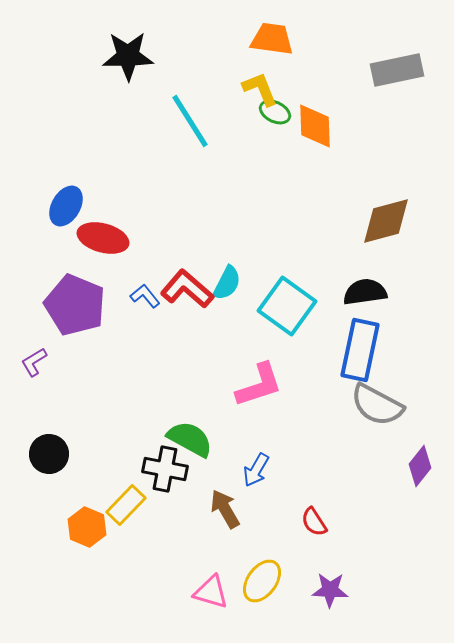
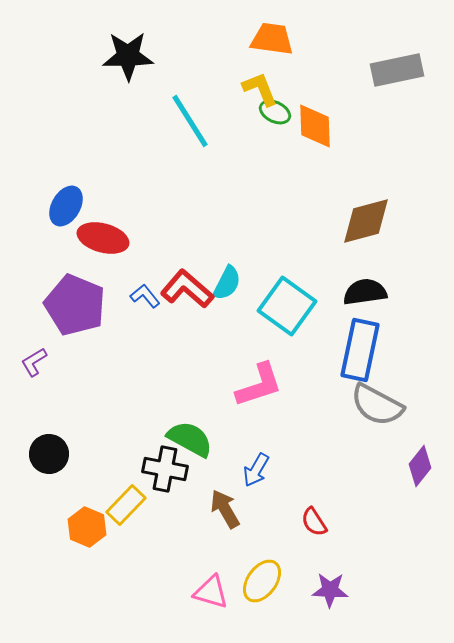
brown diamond: moved 20 px left
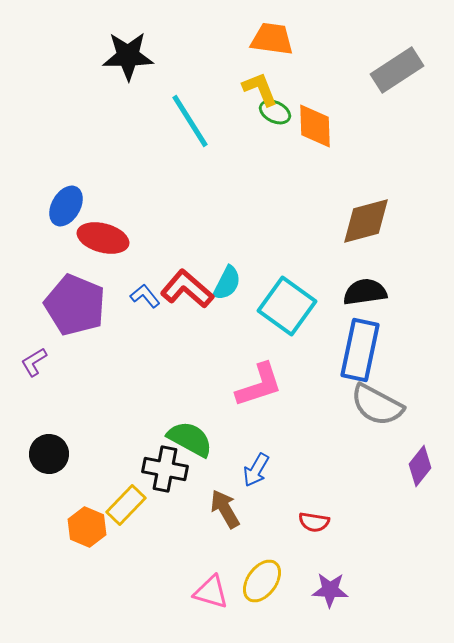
gray rectangle: rotated 21 degrees counterclockwise
red semicircle: rotated 48 degrees counterclockwise
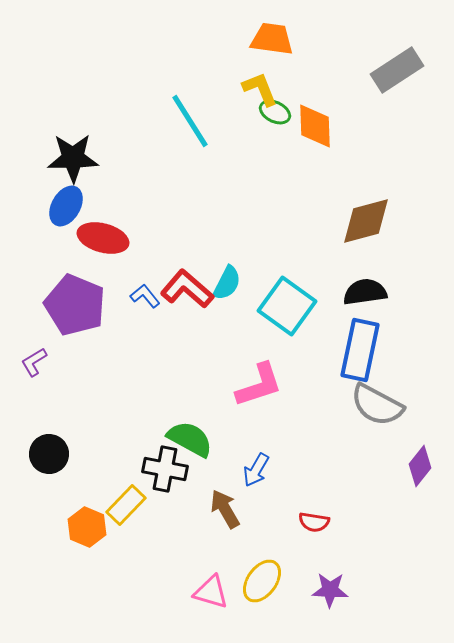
black star: moved 55 px left, 102 px down
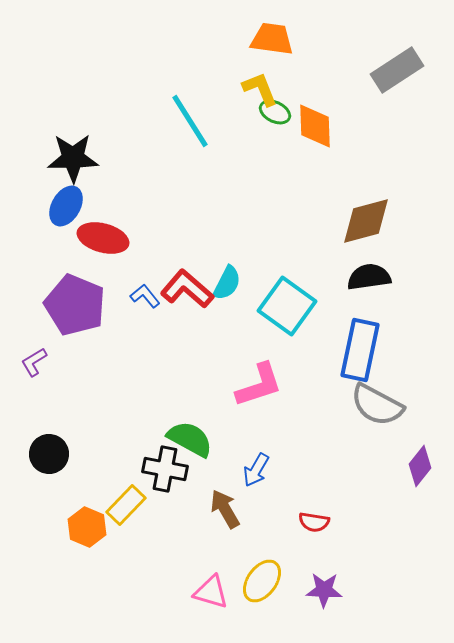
black semicircle: moved 4 px right, 15 px up
purple star: moved 6 px left
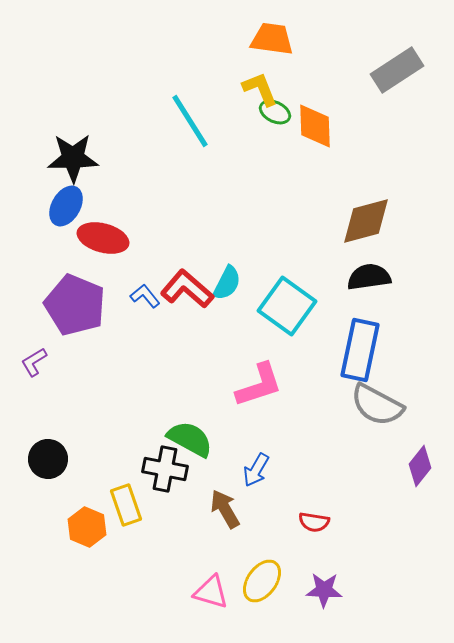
black circle: moved 1 px left, 5 px down
yellow rectangle: rotated 63 degrees counterclockwise
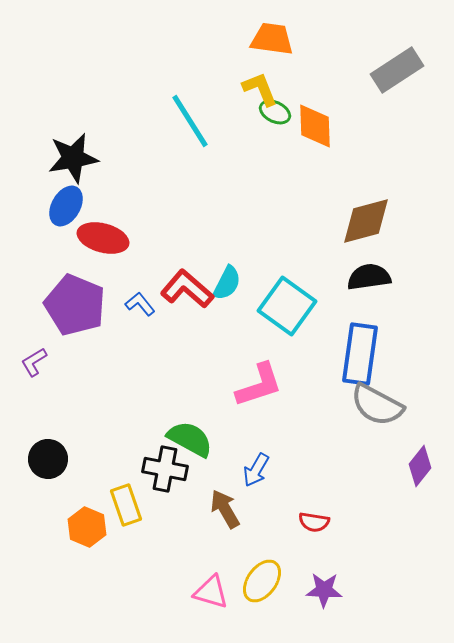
black star: rotated 9 degrees counterclockwise
blue L-shape: moved 5 px left, 8 px down
blue rectangle: moved 4 px down; rotated 4 degrees counterclockwise
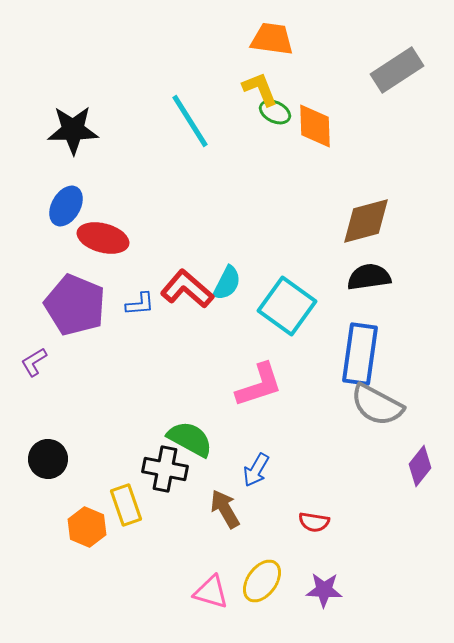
black star: moved 28 px up; rotated 9 degrees clockwise
blue L-shape: rotated 124 degrees clockwise
